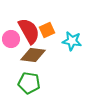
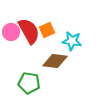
pink circle: moved 7 px up
brown diamond: moved 22 px right, 6 px down
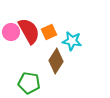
orange square: moved 2 px right, 2 px down
brown diamond: moved 1 px right; rotated 65 degrees counterclockwise
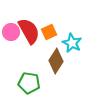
cyan star: moved 2 px down; rotated 18 degrees clockwise
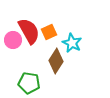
pink circle: moved 2 px right, 8 px down
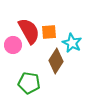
orange square: rotated 21 degrees clockwise
pink circle: moved 5 px down
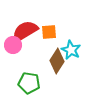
red semicircle: moved 4 px left; rotated 92 degrees counterclockwise
cyan star: moved 1 px left, 7 px down
brown diamond: moved 1 px right
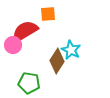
orange square: moved 1 px left, 18 px up
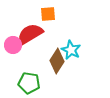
red semicircle: moved 5 px right, 3 px down
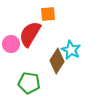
red semicircle: rotated 28 degrees counterclockwise
pink circle: moved 2 px left, 1 px up
